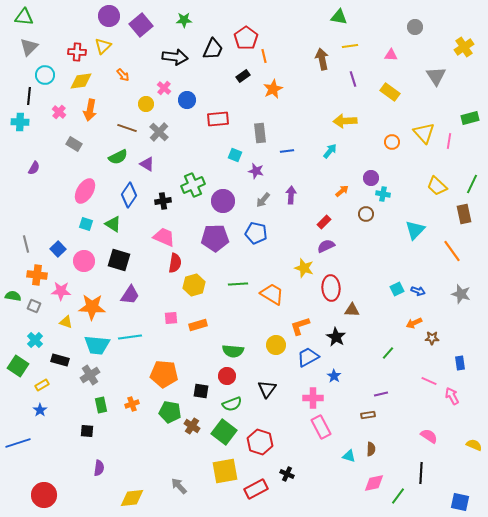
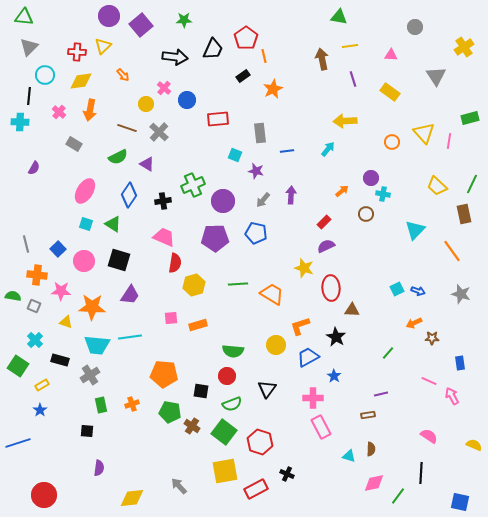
cyan arrow at (330, 151): moved 2 px left, 2 px up
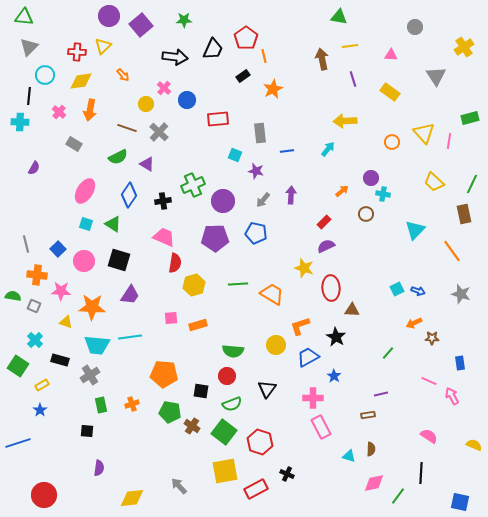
yellow trapezoid at (437, 186): moved 3 px left, 4 px up
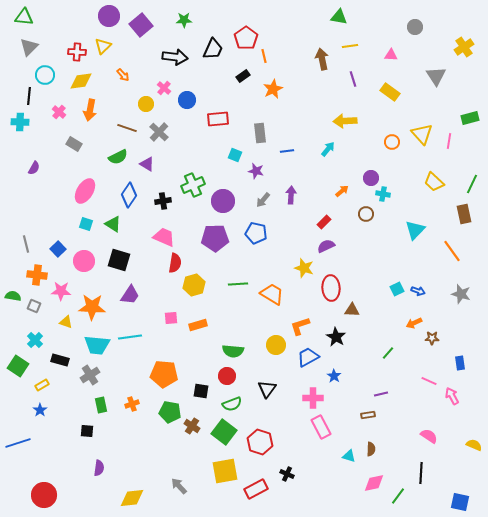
yellow triangle at (424, 133): moved 2 px left, 1 px down
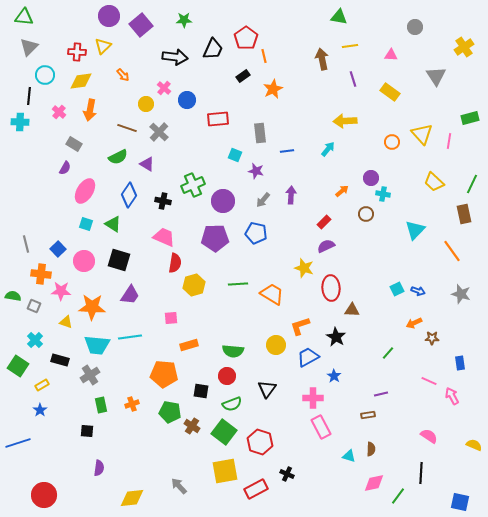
purple semicircle at (34, 168): moved 31 px right
black cross at (163, 201): rotated 21 degrees clockwise
orange cross at (37, 275): moved 4 px right, 1 px up
orange rectangle at (198, 325): moved 9 px left, 20 px down
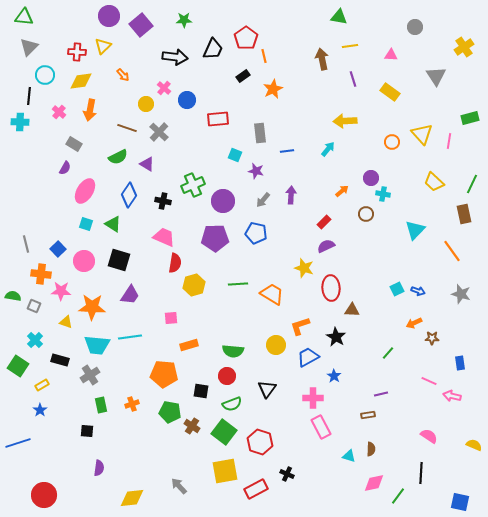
pink arrow at (452, 396): rotated 48 degrees counterclockwise
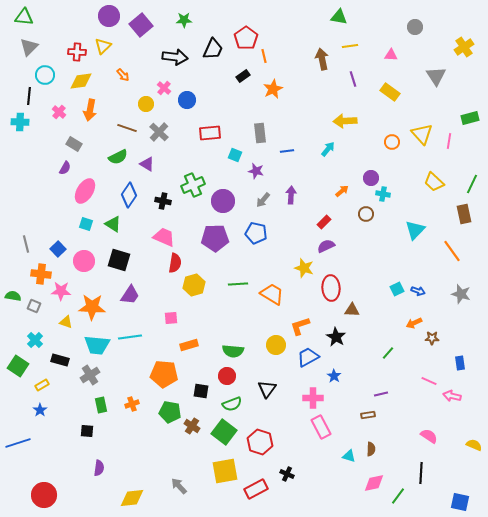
red rectangle at (218, 119): moved 8 px left, 14 px down
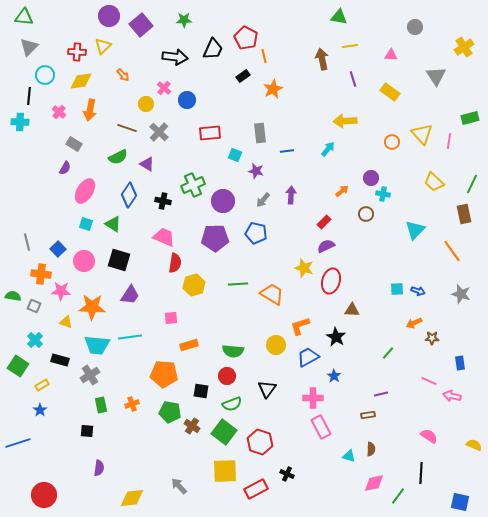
red pentagon at (246, 38): rotated 10 degrees counterclockwise
gray line at (26, 244): moved 1 px right, 2 px up
red ellipse at (331, 288): moved 7 px up; rotated 20 degrees clockwise
cyan square at (397, 289): rotated 24 degrees clockwise
yellow square at (225, 471): rotated 8 degrees clockwise
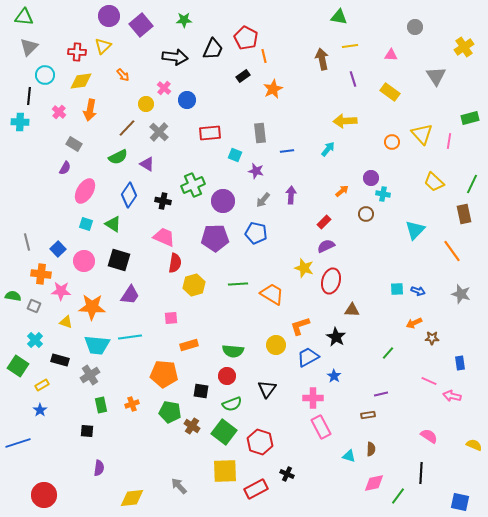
brown line at (127, 128): rotated 66 degrees counterclockwise
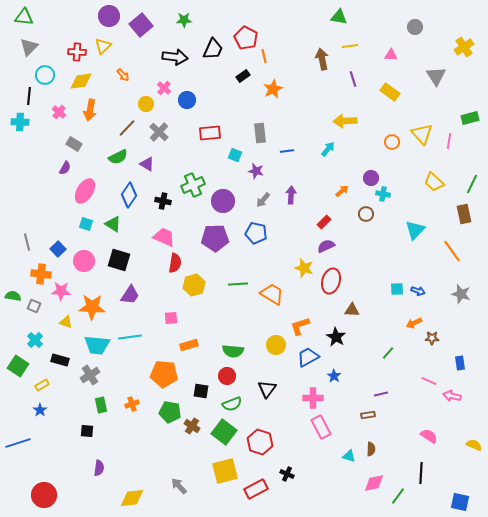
yellow square at (225, 471): rotated 12 degrees counterclockwise
